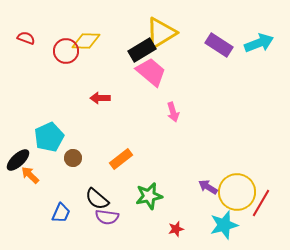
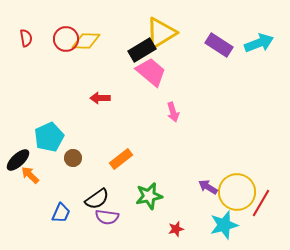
red semicircle: rotated 60 degrees clockwise
red circle: moved 12 px up
black semicircle: rotated 75 degrees counterclockwise
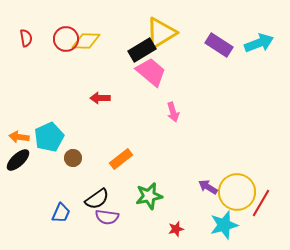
orange arrow: moved 11 px left, 38 px up; rotated 36 degrees counterclockwise
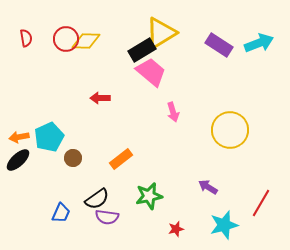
orange arrow: rotated 18 degrees counterclockwise
yellow circle: moved 7 px left, 62 px up
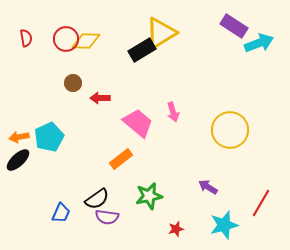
purple rectangle: moved 15 px right, 19 px up
pink trapezoid: moved 13 px left, 51 px down
brown circle: moved 75 px up
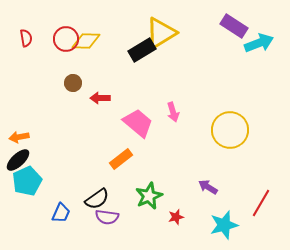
cyan pentagon: moved 22 px left, 44 px down
green star: rotated 12 degrees counterclockwise
red star: moved 12 px up
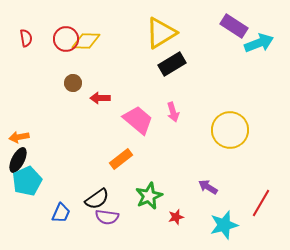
black rectangle: moved 30 px right, 14 px down
pink trapezoid: moved 3 px up
black ellipse: rotated 20 degrees counterclockwise
